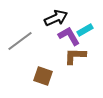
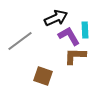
cyan rectangle: rotated 63 degrees counterclockwise
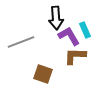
black arrow: rotated 110 degrees clockwise
cyan rectangle: rotated 21 degrees counterclockwise
gray line: moved 1 px right, 1 px down; rotated 16 degrees clockwise
brown square: moved 2 px up
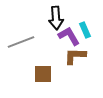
brown square: rotated 18 degrees counterclockwise
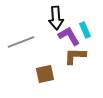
brown square: moved 2 px right; rotated 12 degrees counterclockwise
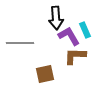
gray line: moved 1 px left, 1 px down; rotated 20 degrees clockwise
